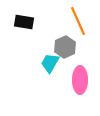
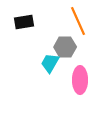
black rectangle: rotated 18 degrees counterclockwise
gray hexagon: rotated 25 degrees clockwise
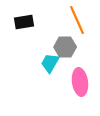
orange line: moved 1 px left, 1 px up
pink ellipse: moved 2 px down; rotated 8 degrees counterclockwise
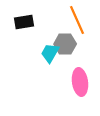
gray hexagon: moved 3 px up
cyan trapezoid: moved 10 px up
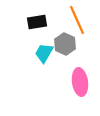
black rectangle: moved 13 px right
gray hexagon: rotated 25 degrees clockwise
cyan trapezoid: moved 6 px left
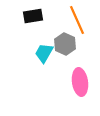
black rectangle: moved 4 px left, 6 px up
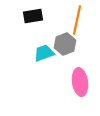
orange line: rotated 36 degrees clockwise
gray hexagon: rotated 15 degrees clockwise
cyan trapezoid: rotated 40 degrees clockwise
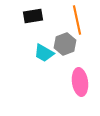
orange line: rotated 24 degrees counterclockwise
cyan trapezoid: rotated 130 degrees counterclockwise
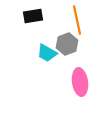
gray hexagon: moved 2 px right
cyan trapezoid: moved 3 px right
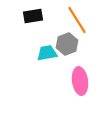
orange line: rotated 20 degrees counterclockwise
cyan trapezoid: rotated 140 degrees clockwise
pink ellipse: moved 1 px up
